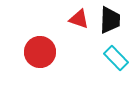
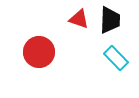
red circle: moved 1 px left
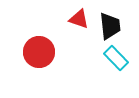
black trapezoid: moved 6 px down; rotated 8 degrees counterclockwise
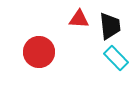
red triangle: rotated 15 degrees counterclockwise
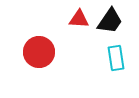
black trapezoid: moved 5 px up; rotated 40 degrees clockwise
cyan rectangle: rotated 35 degrees clockwise
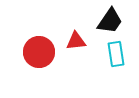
red triangle: moved 3 px left, 22 px down; rotated 10 degrees counterclockwise
cyan rectangle: moved 4 px up
